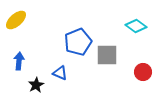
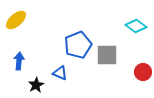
blue pentagon: moved 3 px down
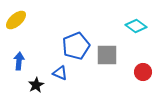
blue pentagon: moved 2 px left, 1 px down
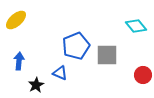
cyan diamond: rotated 15 degrees clockwise
red circle: moved 3 px down
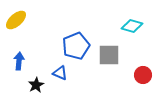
cyan diamond: moved 4 px left; rotated 35 degrees counterclockwise
gray square: moved 2 px right
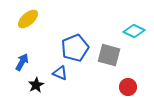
yellow ellipse: moved 12 px right, 1 px up
cyan diamond: moved 2 px right, 5 px down; rotated 10 degrees clockwise
blue pentagon: moved 1 px left, 2 px down
gray square: rotated 15 degrees clockwise
blue arrow: moved 3 px right, 1 px down; rotated 24 degrees clockwise
red circle: moved 15 px left, 12 px down
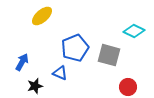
yellow ellipse: moved 14 px right, 3 px up
black star: moved 1 px left, 1 px down; rotated 14 degrees clockwise
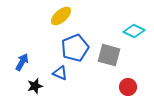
yellow ellipse: moved 19 px right
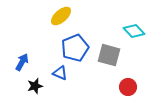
cyan diamond: rotated 20 degrees clockwise
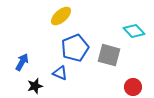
red circle: moved 5 px right
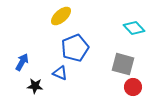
cyan diamond: moved 3 px up
gray square: moved 14 px right, 9 px down
black star: rotated 21 degrees clockwise
